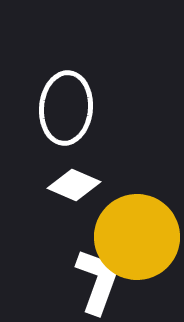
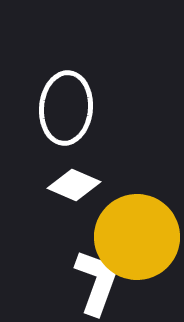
white L-shape: moved 1 px left, 1 px down
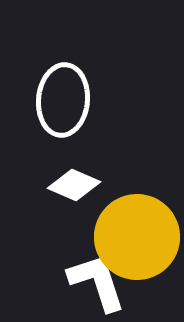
white ellipse: moved 3 px left, 8 px up
white L-shape: rotated 38 degrees counterclockwise
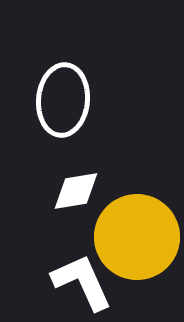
white diamond: moved 2 px right, 6 px down; rotated 33 degrees counterclockwise
white L-shape: moved 15 px left; rotated 6 degrees counterclockwise
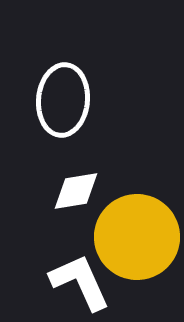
white L-shape: moved 2 px left
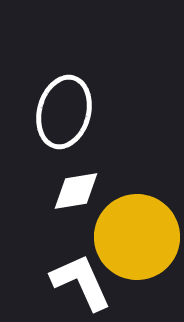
white ellipse: moved 1 px right, 12 px down; rotated 10 degrees clockwise
white L-shape: moved 1 px right
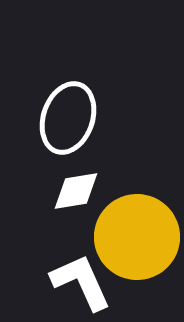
white ellipse: moved 4 px right, 6 px down; rotated 4 degrees clockwise
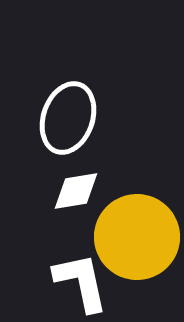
white L-shape: rotated 12 degrees clockwise
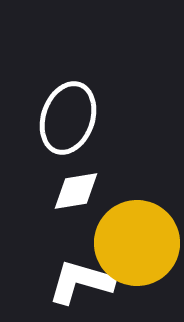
yellow circle: moved 6 px down
white L-shape: rotated 62 degrees counterclockwise
